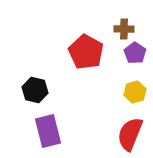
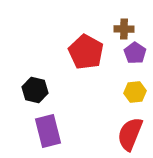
yellow hexagon: rotated 10 degrees clockwise
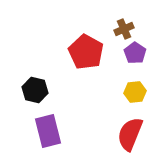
brown cross: rotated 24 degrees counterclockwise
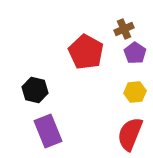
purple rectangle: rotated 8 degrees counterclockwise
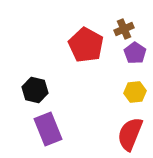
red pentagon: moved 7 px up
purple rectangle: moved 2 px up
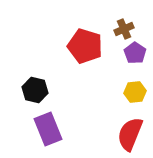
red pentagon: moved 1 px left, 1 px down; rotated 12 degrees counterclockwise
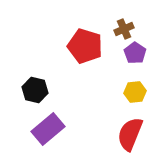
purple rectangle: rotated 72 degrees clockwise
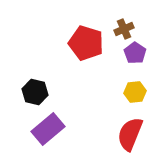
red pentagon: moved 1 px right, 3 px up
black hexagon: moved 2 px down
